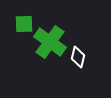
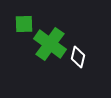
green cross: moved 2 px down
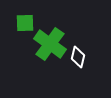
green square: moved 1 px right, 1 px up
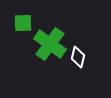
green square: moved 2 px left
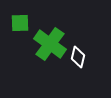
green square: moved 3 px left
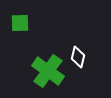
green cross: moved 2 px left, 27 px down
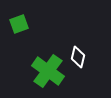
green square: moved 1 px left, 1 px down; rotated 18 degrees counterclockwise
